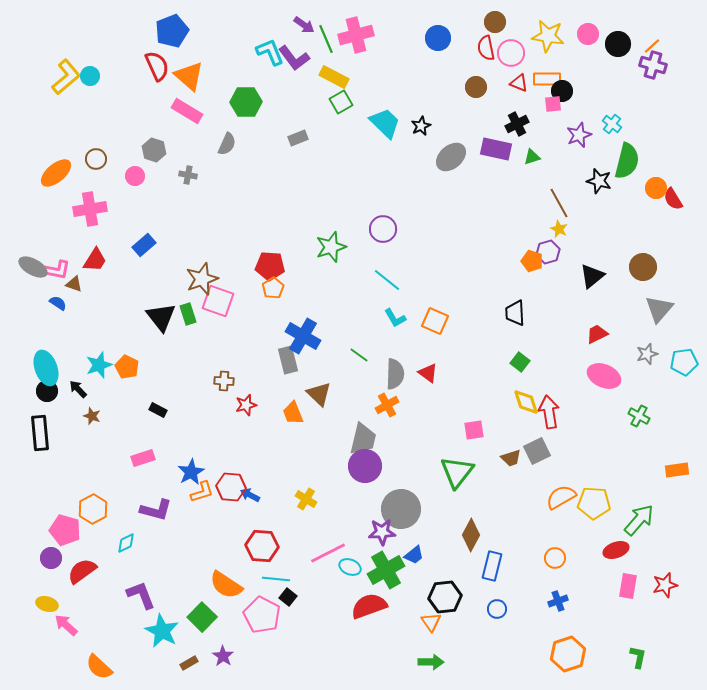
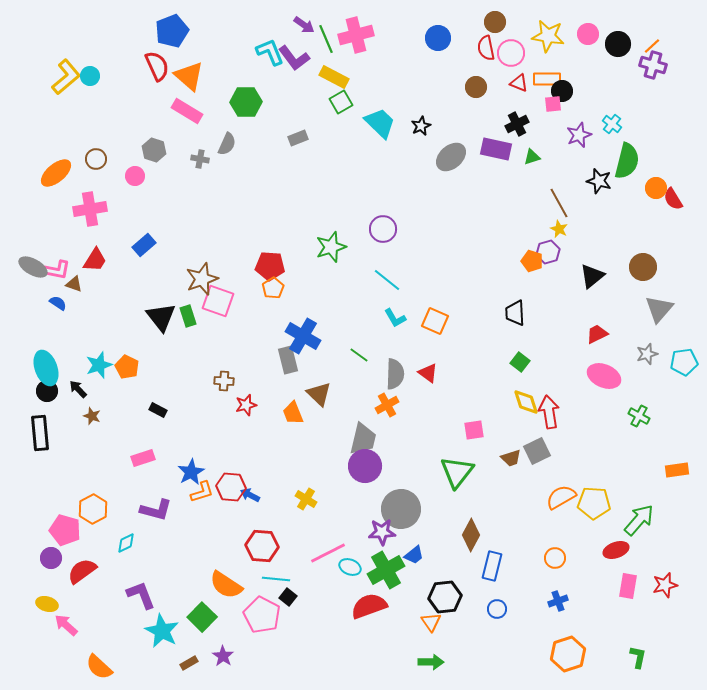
cyan trapezoid at (385, 123): moved 5 px left
gray cross at (188, 175): moved 12 px right, 16 px up
green rectangle at (188, 314): moved 2 px down
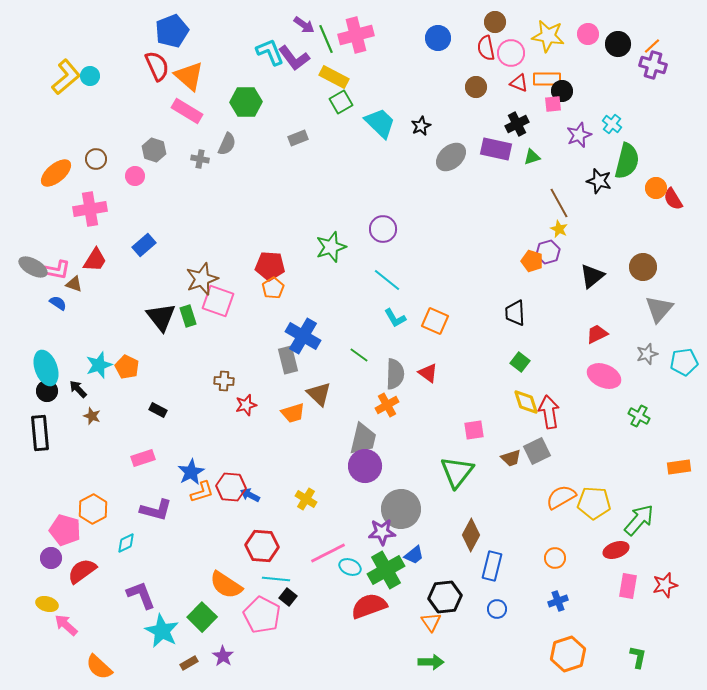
orange trapezoid at (293, 413): rotated 85 degrees counterclockwise
orange rectangle at (677, 470): moved 2 px right, 3 px up
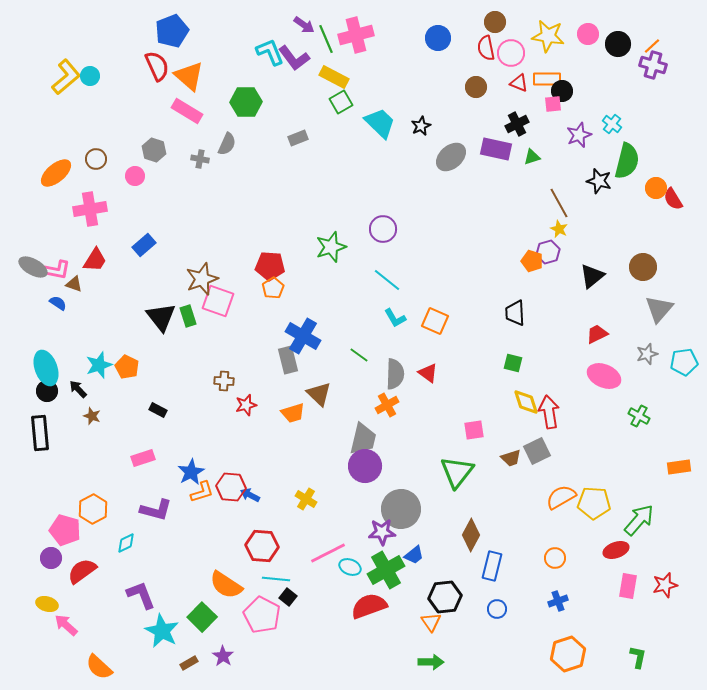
green square at (520, 362): moved 7 px left, 1 px down; rotated 24 degrees counterclockwise
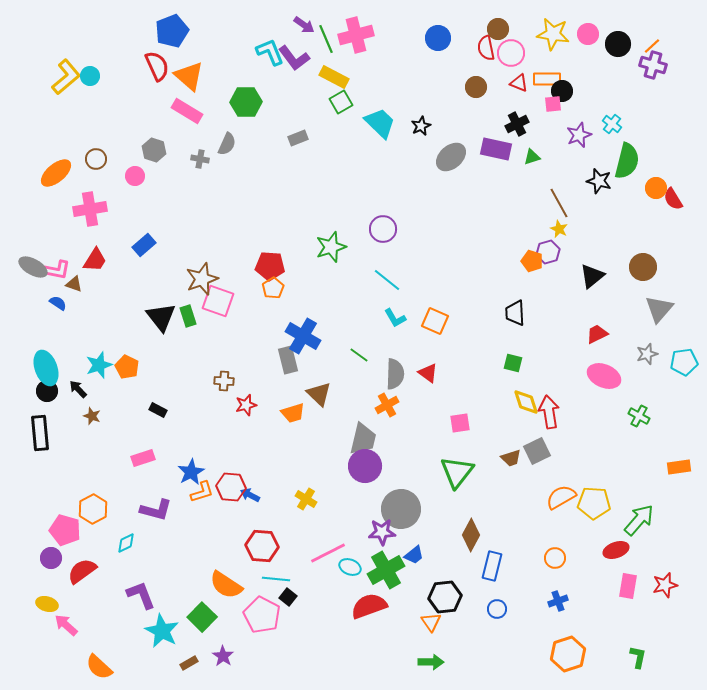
brown circle at (495, 22): moved 3 px right, 7 px down
yellow star at (548, 36): moved 5 px right, 2 px up
pink square at (474, 430): moved 14 px left, 7 px up
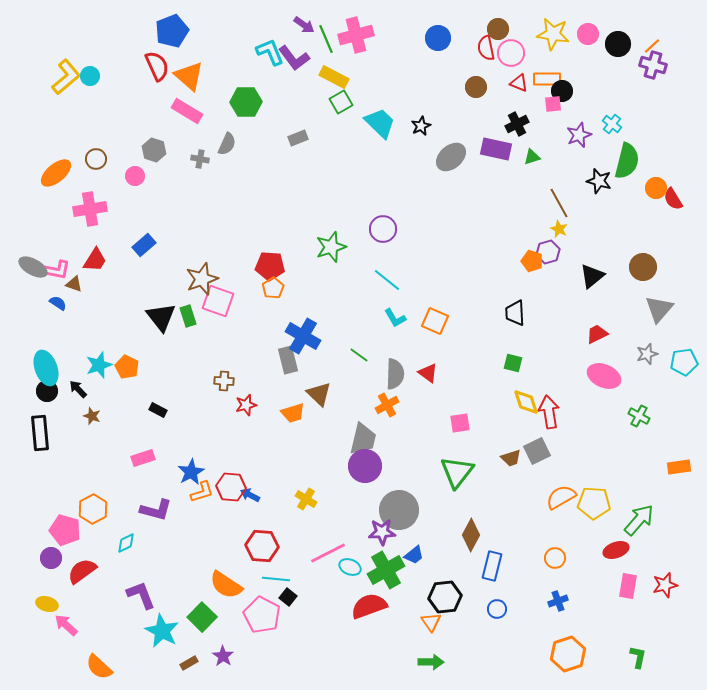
gray circle at (401, 509): moved 2 px left, 1 px down
